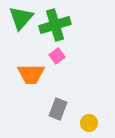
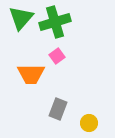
green cross: moved 3 px up
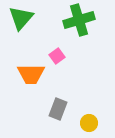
green cross: moved 24 px right, 2 px up
